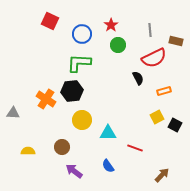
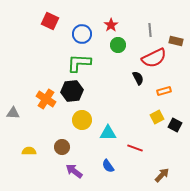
yellow semicircle: moved 1 px right
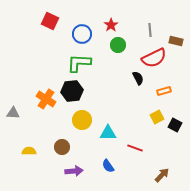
purple arrow: rotated 138 degrees clockwise
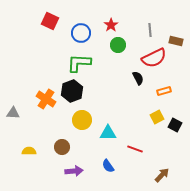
blue circle: moved 1 px left, 1 px up
black hexagon: rotated 15 degrees counterclockwise
red line: moved 1 px down
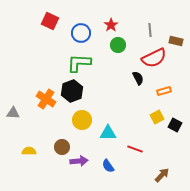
purple arrow: moved 5 px right, 10 px up
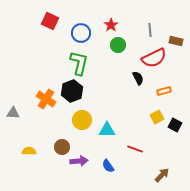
green L-shape: rotated 100 degrees clockwise
cyan triangle: moved 1 px left, 3 px up
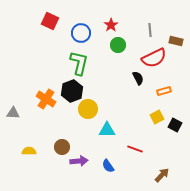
yellow circle: moved 6 px right, 11 px up
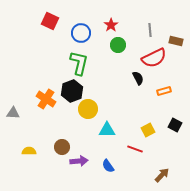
yellow square: moved 9 px left, 13 px down
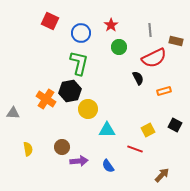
green circle: moved 1 px right, 2 px down
black hexagon: moved 2 px left; rotated 10 degrees clockwise
yellow semicircle: moved 1 px left, 2 px up; rotated 80 degrees clockwise
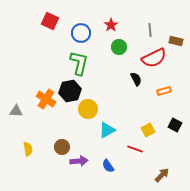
black semicircle: moved 2 px left, 1 px down
gray triangle: moved 3 px right, 2 px up
cyan triangle: rotated 30 degrees counterclockwise
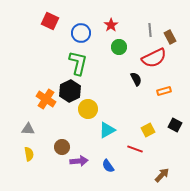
brown rectangle: moved 6 px left, 4 px up; rotated 48 degrees clockwise
green L-shape: moved 1 px left
black hexagon: rotated 15 degrees counterclockwise
gray triangle: moved 12 px right, 18 px down
yellow semicircle: moved 1 px right, 5 px down
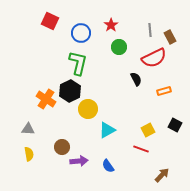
red line: moved 6 px right
